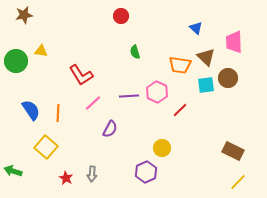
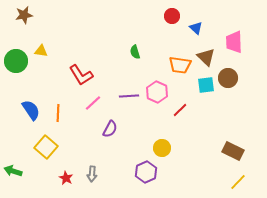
red circle: moved 51 px right
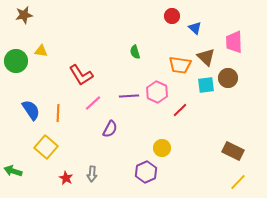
blue triangle: moved 1 px left
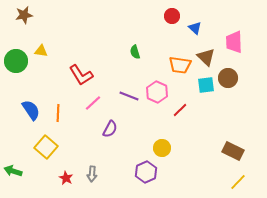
purple line: rotated 24 degrees clockwise
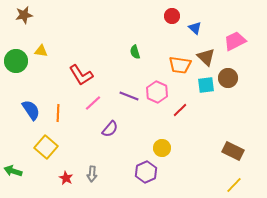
pink trapezoid: moved 1 px right, 1 px up; rotated 65 degrees clockwise
purple semicircle: rotated 12 degrees clockwise
yellow line: moved 4 px left, 3 px down
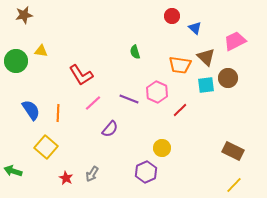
purple line: moved 3 px down
gray arrow: rotated 28 degrees clockwise
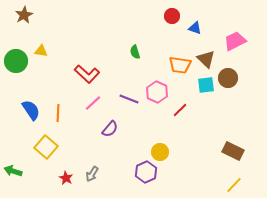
brown star: rotated 18 degrees counterclockwise
blue triangle: rotated 24 degrees counterclockwise
brown triangle: moved 2 px down
red L-shape: moved 6 px right, 1 px up; rotated 15 degrees counterclockwise
yellow circle: moved 2 px left, 4 px down
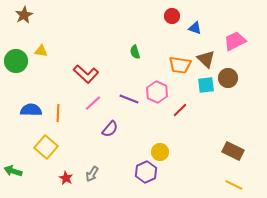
red L-shape: moved 1 px left
blue semicircle: rotated 55 degrees counterclockwise
yellow line: rotated 72 degrees clockwise
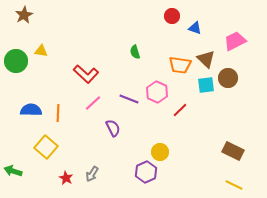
purple semicircle: moved 3 px right, 1 px up; rotated 66 degrees counterclockwise
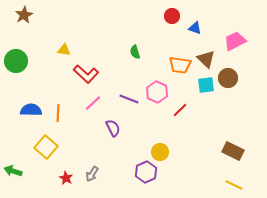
yellow triangle: moved 23 px right, 1 px up
